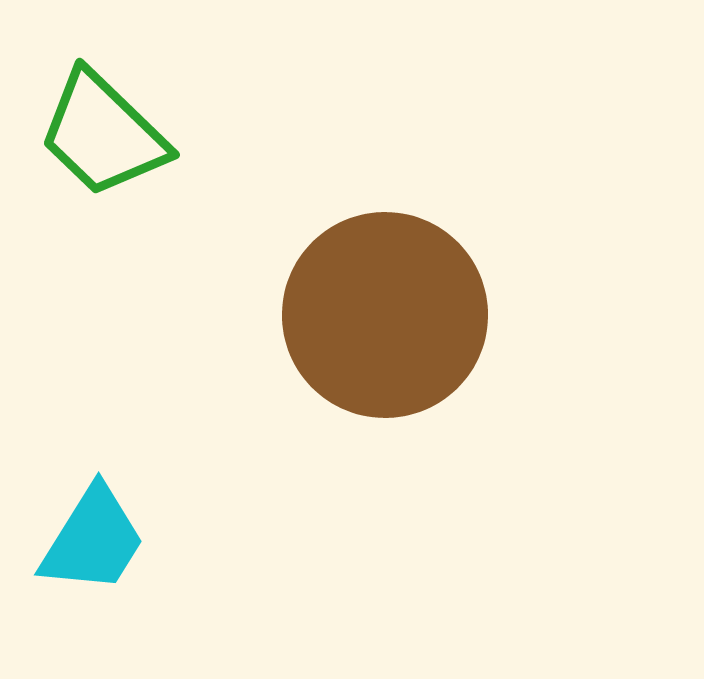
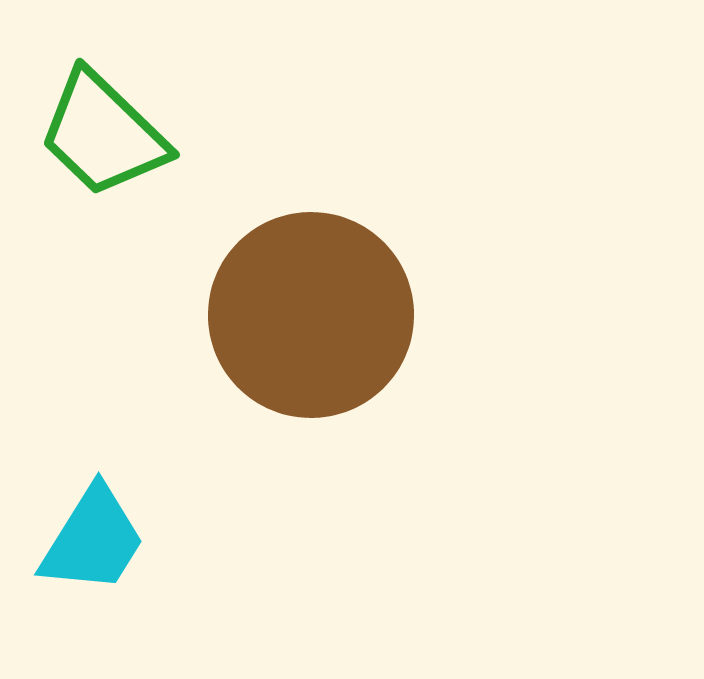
brown circle: moved 74 px left
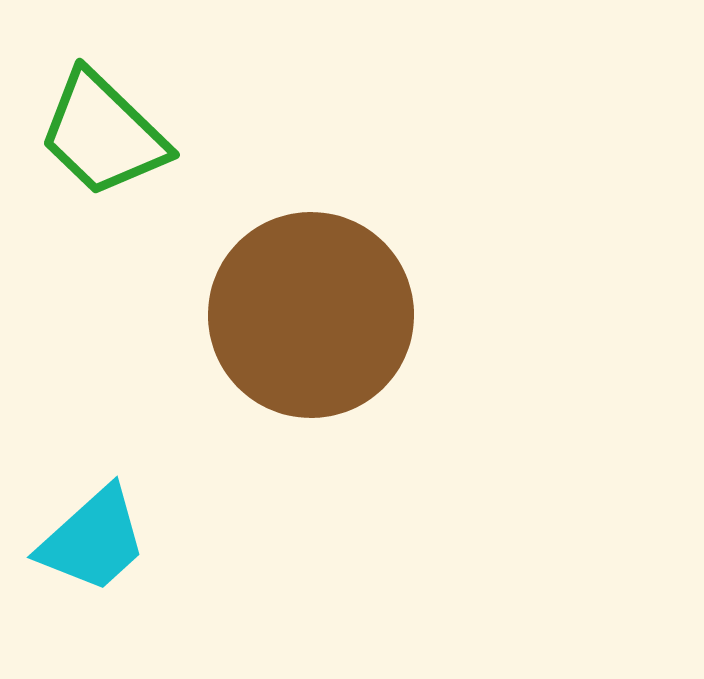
cyan trapezoid: rotated 16 degrees clockwise
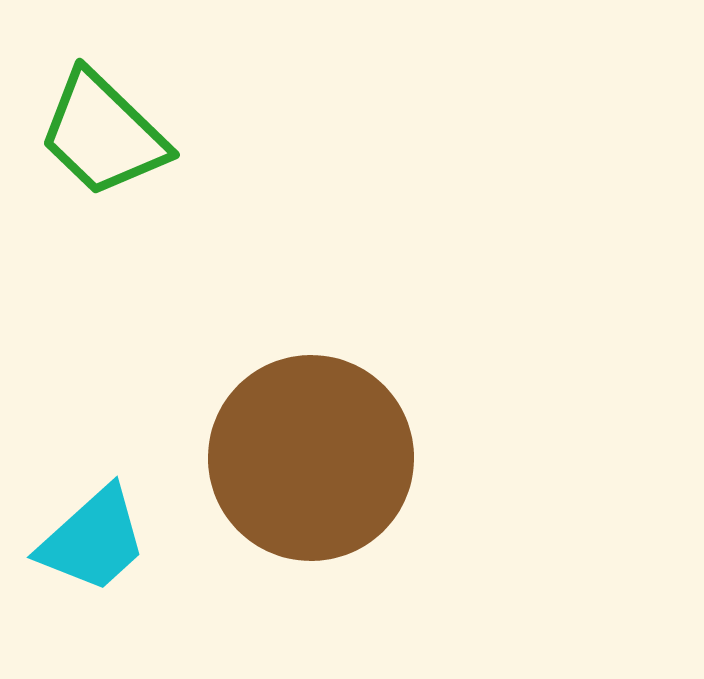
brown circle: moved 143 px down
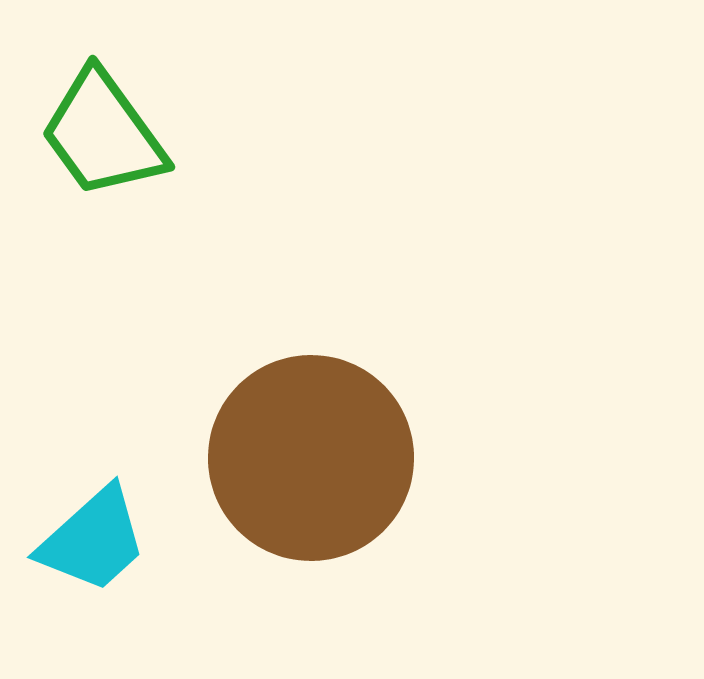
green trapezoid: rotated 10 degrees clockwise
